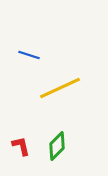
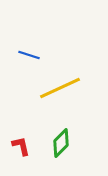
green diamond: moved 4 px right, 3 px up
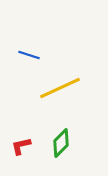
red L-shape: rotated 90 degrees counterclockwise
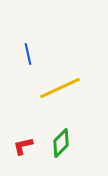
blue line: moved 1 px left, 1 px up; rotated 60 degrees clockwise
red L-shape: moved 2 px right
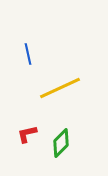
red L-shape: moved 4 px right, 12 px up
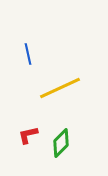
red L-shape: moved 1 px right, 1 px down
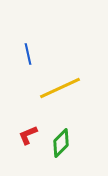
red L-shape: rotated 10 degrees counterclockwise
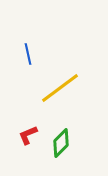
yellow line: rotated 12 degrees counterclockwise
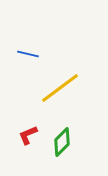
blue line: rotated 65 degrees counterclockwise
green diamond: moved 1 px right, 1 px up
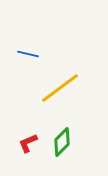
red L-shape: moved 8 px down
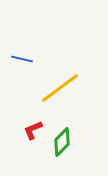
blue line: moved 6 px left, 5 px down
red L-shape: moved 5 px right, 13 px up
